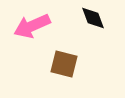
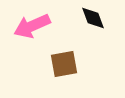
brown square: rotated 24 degrees counterclockwise
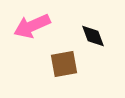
black diamond: moved 18 px down
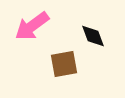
pink arrow: rotated 12 degrees counterclockwise
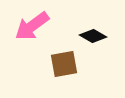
black diamond: rotated 40 degrees counterclockwise
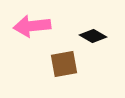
pink arrow: rotated 30 degrees clockwise
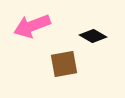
pink arrow: rotated 15 degrees counterclockwise
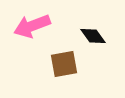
black diamond: rotated 24 degrees clockwise
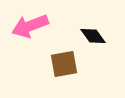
pink arrow: moved 2 px left
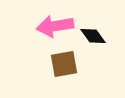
pink arrow: moved 25 px right; rotated 12 degrees clockwise
